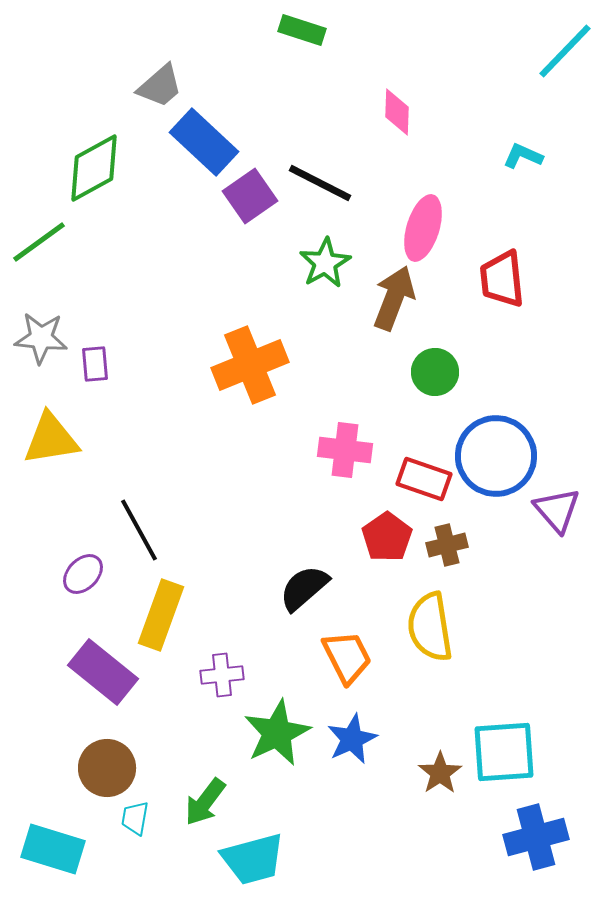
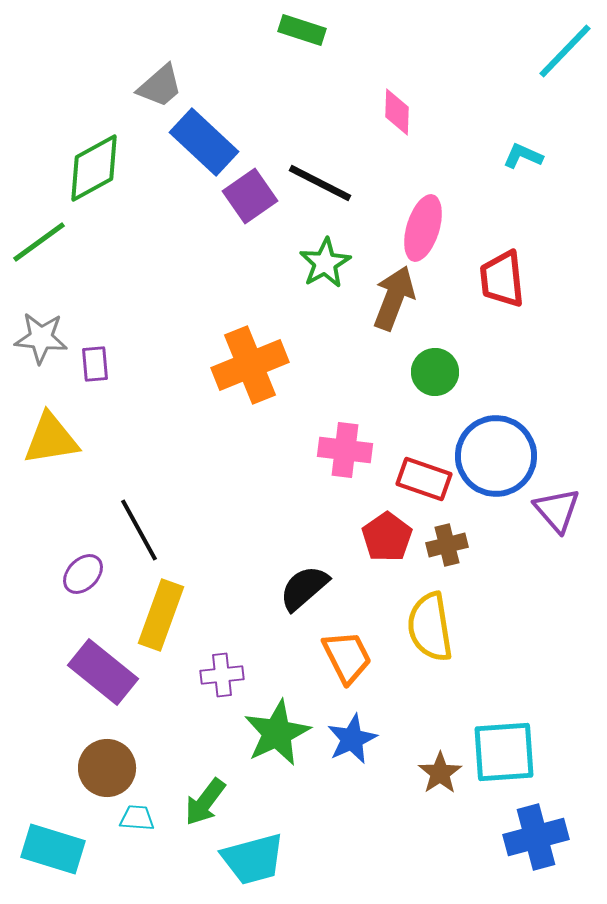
cyan trapezoid at (135, 818): moved 2 px right; rotated 84 degrees clockwise
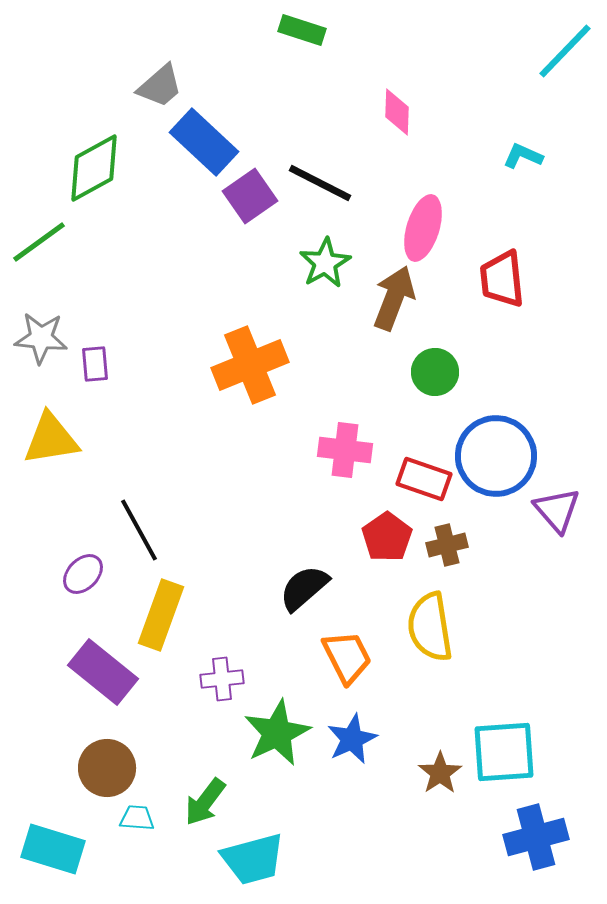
purple cross at (222, 675): moved 4 px down
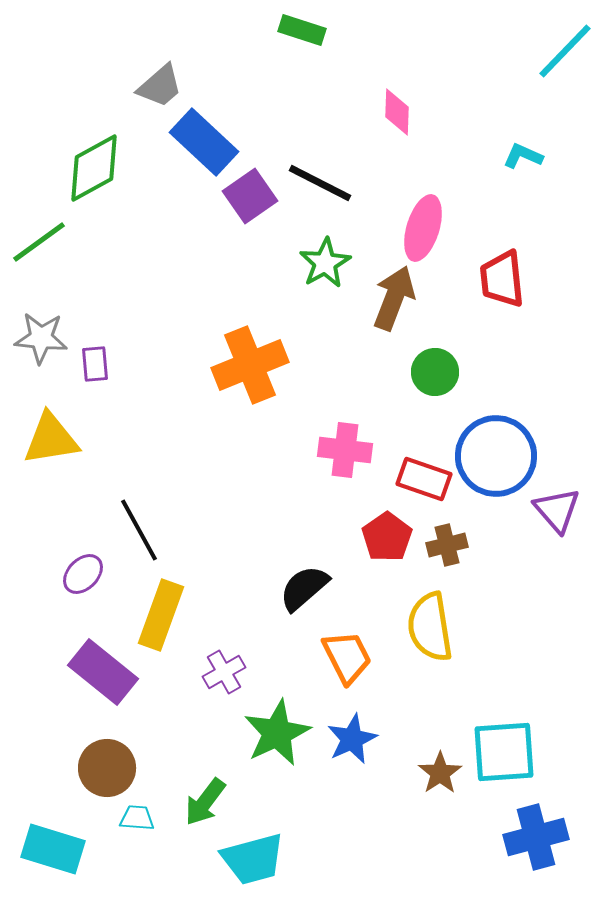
purple cross at (222, 679): moved 2 px right, 7 px up; rotated 24 degrees counterclockwise
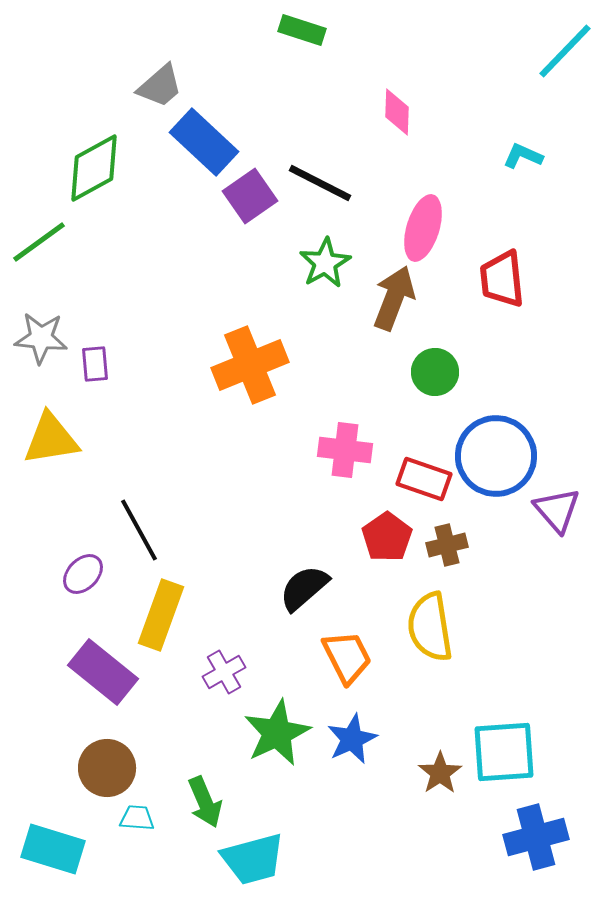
green arrow at (205, 802): rotated 60 degrees counterclockwise
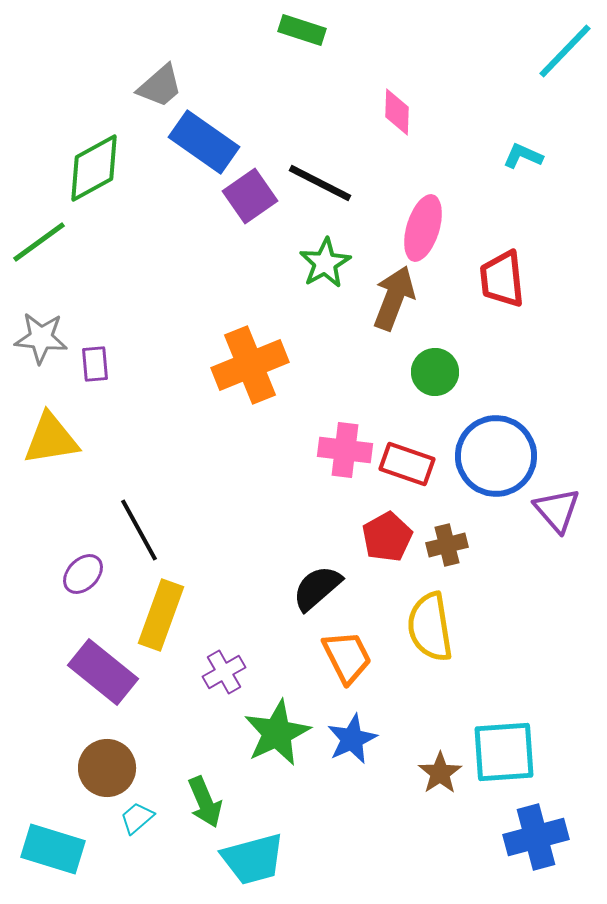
blue rectangle at (204, 142): rotated 8 degrees counterclockwise
red rectangle at (424, 479): moved 17 px left, 15 px up
red pentagon at (387, 537): rotated 6 degrees clockwise
black semicircle at (304, 588): moved 13 px right
cyan trapezoid at (137, 818): rotated 45 degrees counterclockwise
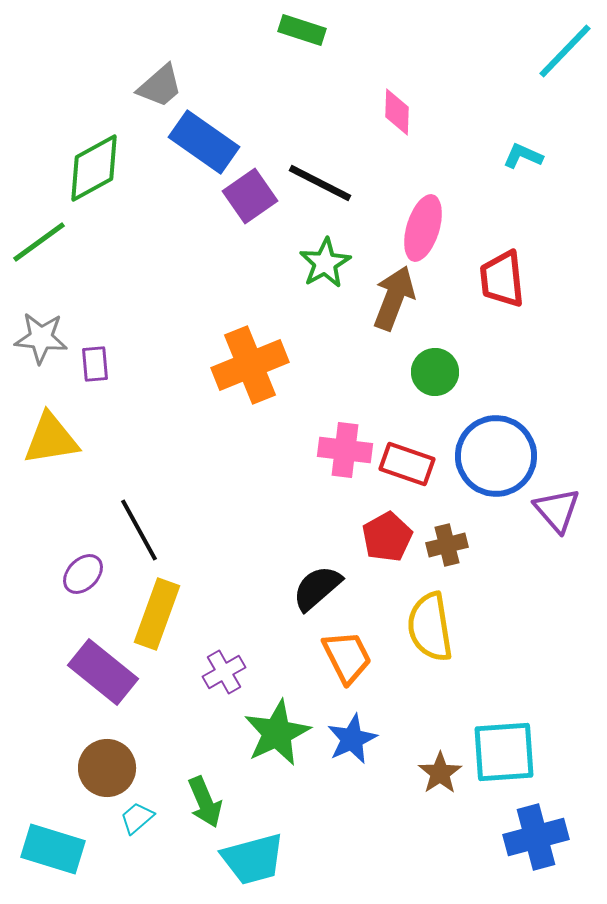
yellow rectangle at (161, 615): moved 4 px left, 1 px up
